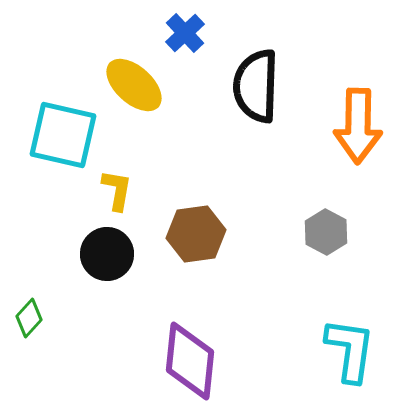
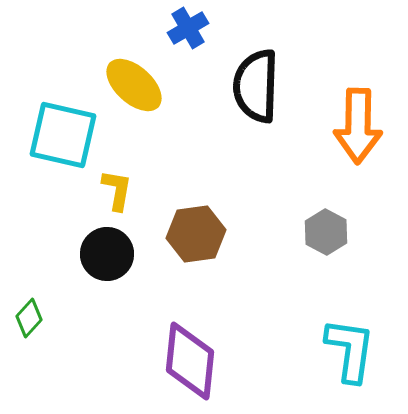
blue cross: moved 3 px right, 5 px up; rotated 12 degrees clockwise
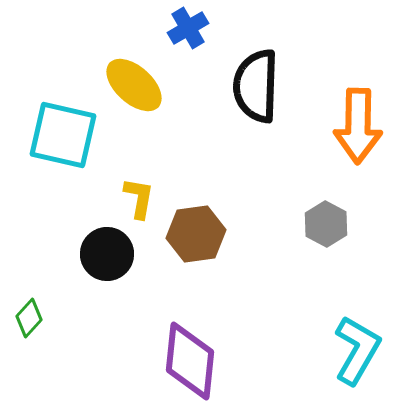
yellow L-shape: moved 22 px right, 8 px down
gray hexagon: moved 8 px up
cyan L-shape: moved 7 px right; rotated 22 degrees clockwise
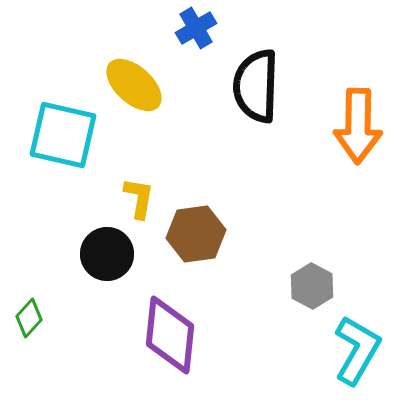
blue cross: moved 8 px right
gray hexagon: moved 14 px left, 62 px down
purple diamond: moved 20 px left, 26 px up
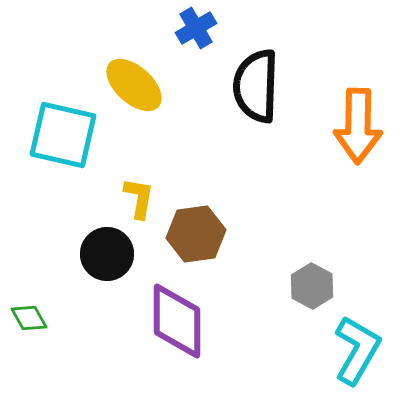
green diamond: rotated 72 degrees counterclockwise
purple diamond: moved 7 px right, 14 px up; rotated 6 degrees counterclockwise
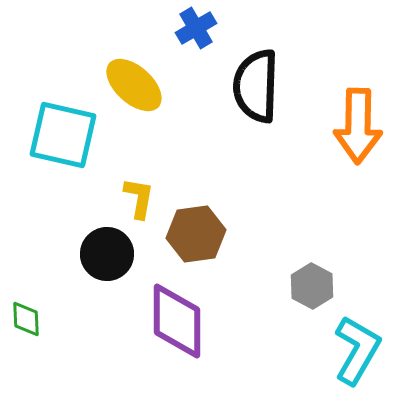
green diamond: moved 3 px left, 1 px down; rotated 27 degrees clockwise
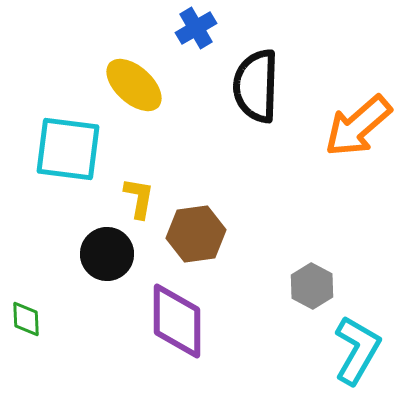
orange arrow: rotated 48 degrees clockwise
cyan square: moved 5 px right, 14 px down; rotated 6 degrees counterclockwise
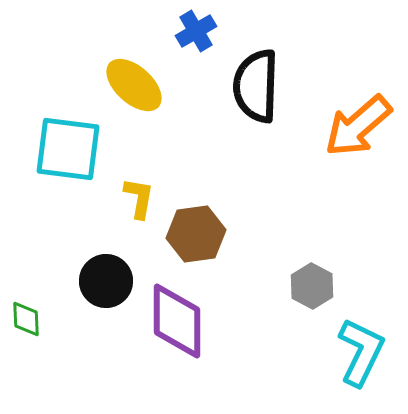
blue cross: moved 3 px down
black circle: moved 1 px left, 27 px down
cyan L-shape: moved 4 px right, 2 px down; rotated 4 degrees counterclockwise
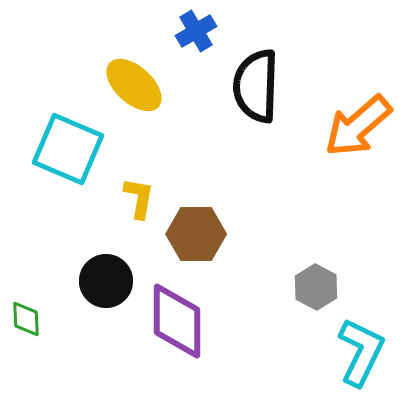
cyan square: rotated 16 degrees clockwise
brown hexagon: rotated 8 degrees clockwise
gray hexagon: moved 4 px right, 1 px down
